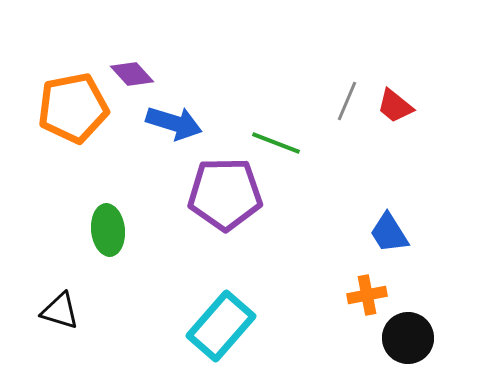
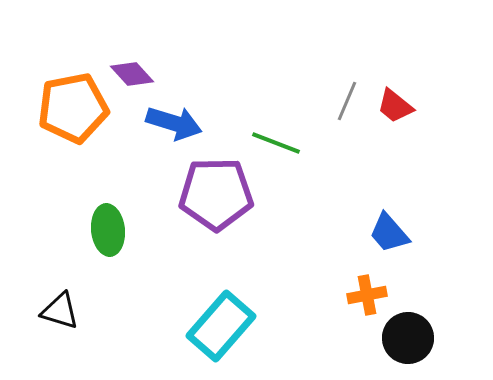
purple pentagon: moved 9 px left
blue trapezoid: rotated 9 degrees counterclockwise
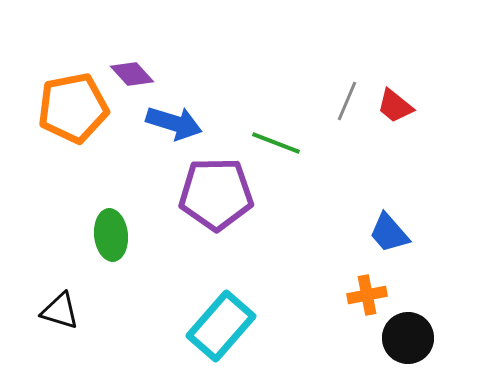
green ellipse: moved 3 px right, 5 px down
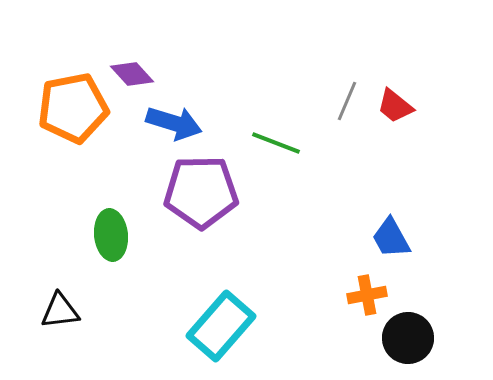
purple pentagon: moved 15 px left, 2 px up
blue trapezoid: moved 2 px right, 5 px down; rotated 12 degrees clockwise
black triangle: rotated 24 degrees counterclockwise
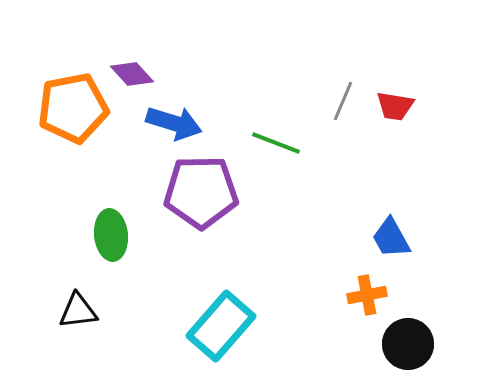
gray line: moved 4 px left
red trapezoid: rotated 30 degrees counterclockwise
black triangle: moved 18 px right
black circle: moved 6 px down
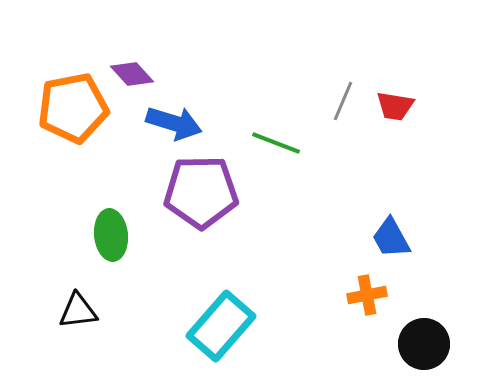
black circle: moved 16 px right
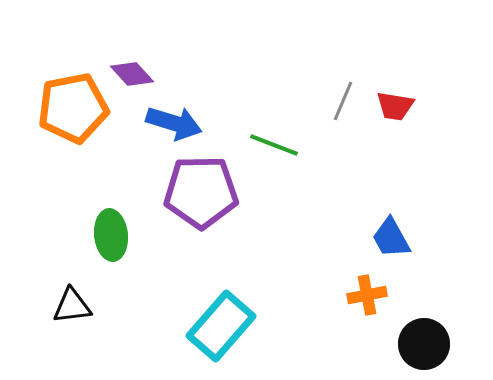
green line: moved 2 px left, 2 px down
black triangle: moved 6 px left, 5 px up
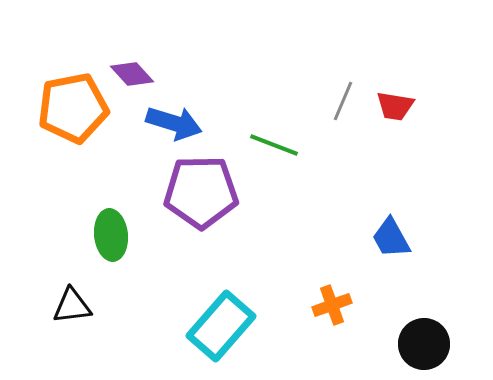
orange cross: moved 35 px left, 10 px down; rotated 9 degrees counterclockwise
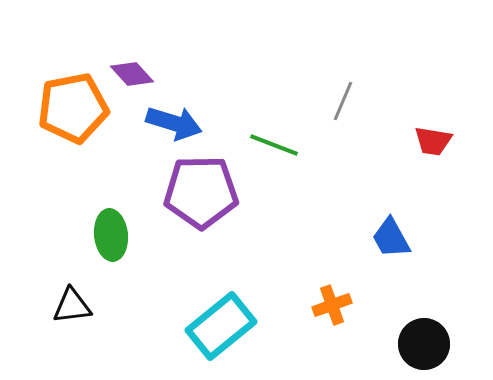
red trapezoid: moved 38 px right, 35 px down
cyan rectangle: rotated 10 degrees clockwise
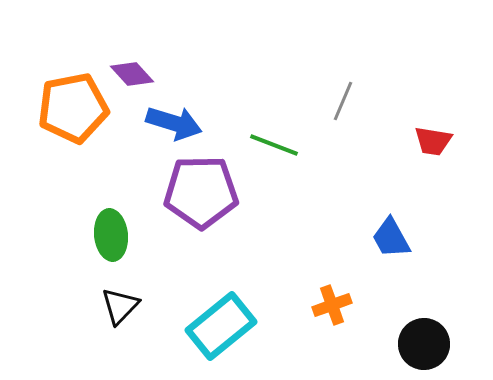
black triangle: moved 48 px right; rotated 39 degrees counterclockwise
